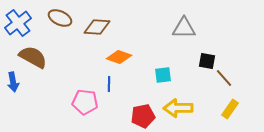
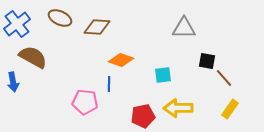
blue cross: moved 1 px left, 1 px down
orange diamond: moved 2 px right, 3 px down
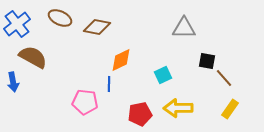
brown diamond: rotated 8 degrees clockwise
orange diamond: rotated 45 degrees counterclockwise
cyan square: rotated 18 degrees counterclockwise
red pentagon: moved 3 px left, 2 px up
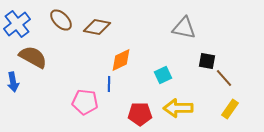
brown ellipse: moved 1 px right, 2 px down; rotated 20 degrees clockwise
gray triangle: rotated 10 degrees clockwise
red pentagon: rotated 10 degrees clockwise
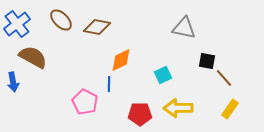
pink pentagon: rotated 20 degrees clockwise
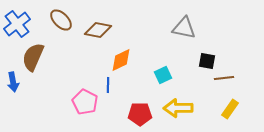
brown diamond: moved 1 px right, 3 px down
brown semicircle: rotated 96 degrees counterclockwise
brown line: rotated 54 degrees counterclockwise
blue line: moved 1 px left, 1 px down
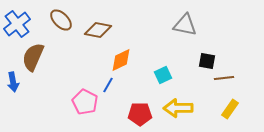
gray triangle: moved 1 px right, 3 px up
blue line: rotated 28 degrees clockwise
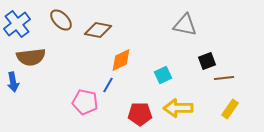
brown semicircle: moved 2 px left; rotated 120 degrees counterclockwise
black square: rotated 30 degrees counterclockwise
pink pentagon: rotated 15 degrees counterclockwise
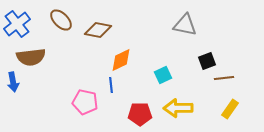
blue line: moved 3 px right; rotated 35 degrees counterclockwise
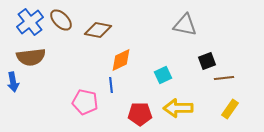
blue cross: moved 13 px right, 2 px up
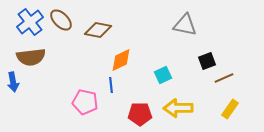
brown line: rotated 18 degrees counterclockwise
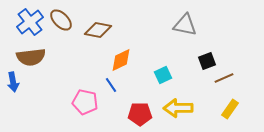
blue line: rotated 28 degrees counterclockwise
